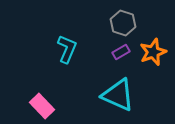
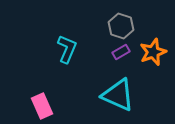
gray hexagon: moved 2 px left, 3 px down
pink rectangle: rotated 20 degrees clockwise
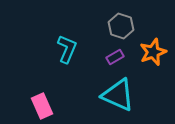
purple rectangle: moved 6 px left, 5 px down
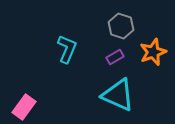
pink rectangle: moved 18 px left, 1 px down; rotated 60 degrees clockwise
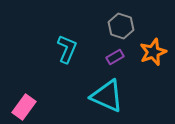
cyan triangle: moved 11 px left, 1 px down
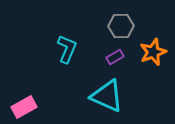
gray hexagon: rotated 20 degrees counterclockwise
pink rectangle: rotated 25 degrees clockwise
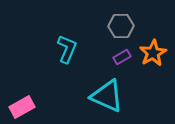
orange star: moved 1 px down; rotated 8 degrees counterclockwise
purple rectangle: moved 7 px right
pink rectangle: moved 2 px left
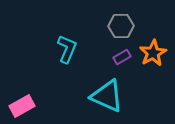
pink rectangle: moved 1 px up
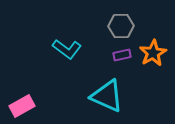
cyan L-shape: rotated 104 degrees clockwise
purple rectangle: moved 2 px up; rotated 18 degrees clockwise
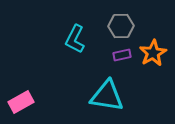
cyan L-shape: moved 8 px right, 10 px up; rotated 80 degrees clockwise
cyan triangle: rotated 15 degrees counterclockwise
pink rectangle: moved 1 px left, 4 px up
